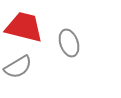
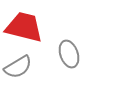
gray ellipse: moved 11 px down
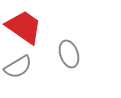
red trapezoid: rotated 21 degrees clockwise
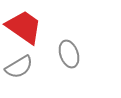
gray semicircle: moved 1 px right
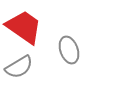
gray ellipse: moved 4 px up
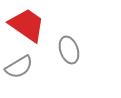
red trapezoid: moved 3 px right, 2 px up
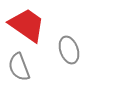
gray semicircle: rotated 100 degrees clockwise
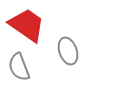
gray ellipse: moved 1 px left, 1 px down
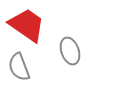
gray ellipse: moved 2 px right
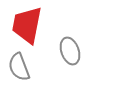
red trapezoid: rotated 114 degrees counterclockwise
